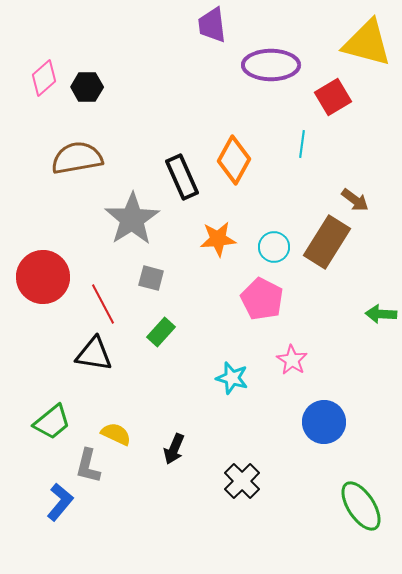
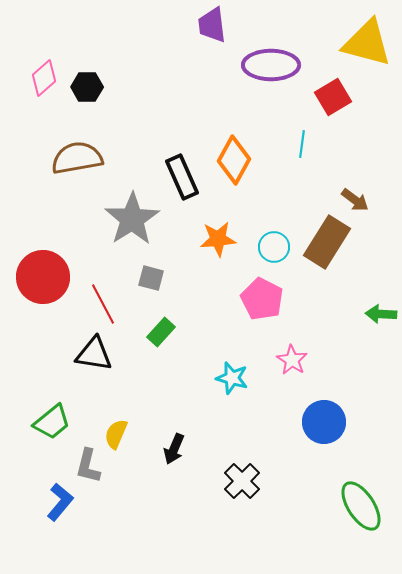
yellow semicircle: rotated 92 degrees counterclockwise
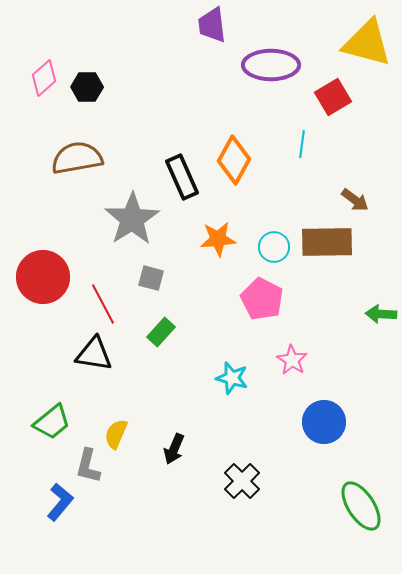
brown rectangle: rotated 57 degrees clockwise
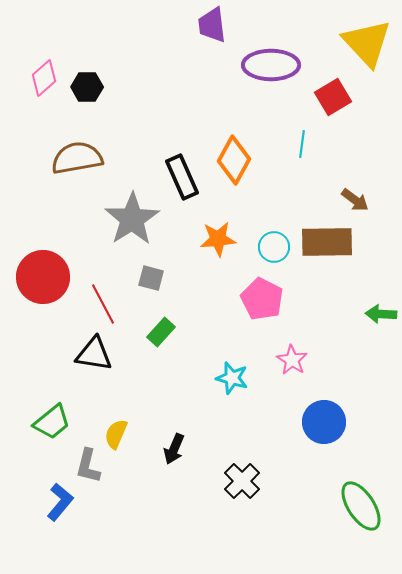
yellow triangle: rotated 32 degrees clockwise
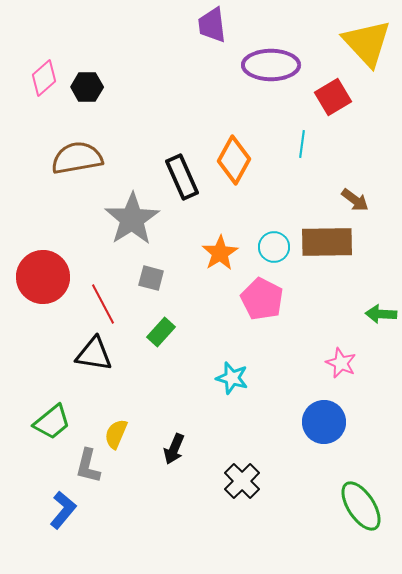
orange star: moved 2 px right, 14 px down; rotated 27 degrees counterclockwise
pink star: moved 49 px right, 3 px down; rotated 8 degrees counterclockwise
blue L-shape: moved 3 px right, 8 px down
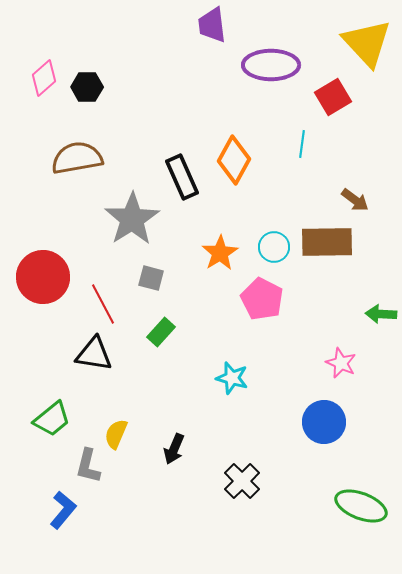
green trapezoid: moved 3 px up
green ellipse: rotated 36 degrees counterclockwise
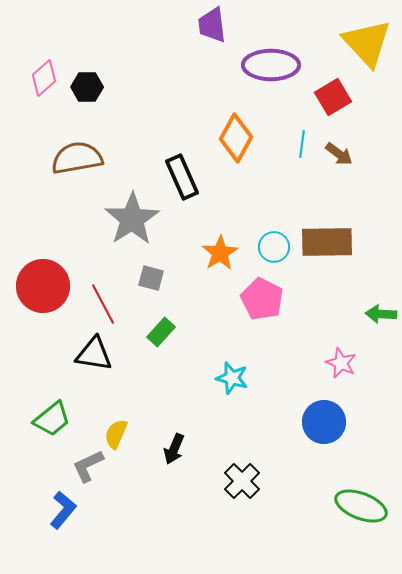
orange diamond: moved 2 px right, 22 px up
brown arrow: moved 16 px left, 46 px up
red circle: moved 9 px down
gray L-shape: rotated 51 degrees clockwise
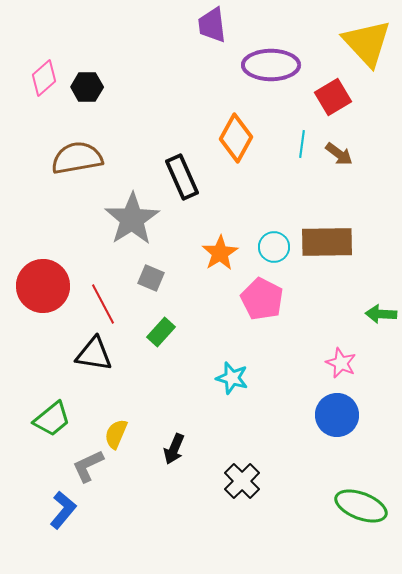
gray square: rotated 8 degrees clockwise
blue circle: moved 13 px right, 7 px up
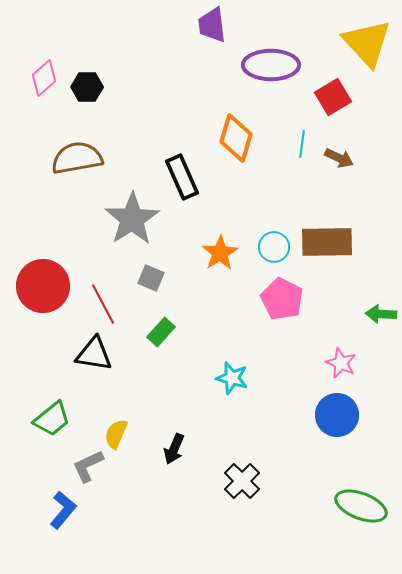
orange diamond: rotated 12 degrees counterclockwise
brown arrow: moved 4 px down; rotated 12 degrees counterclockwise
pink pentagon: moved 20 px right
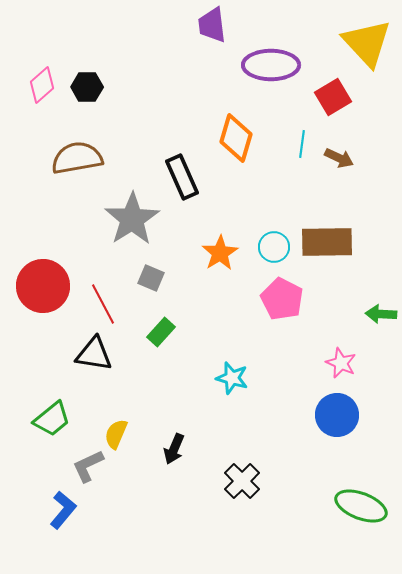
pink diamond: moved 2 px left, 7 px down
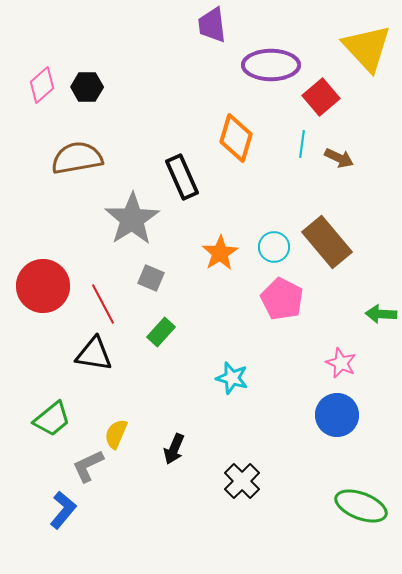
yellow triangle: moved 5 px down
red square: moved 12 px left; rotated 9 degrees counterclockwise
brown rectangle: rotated 51 degrees clockwise
